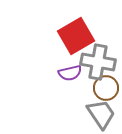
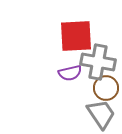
red square: rotated 27 degrees clockwise
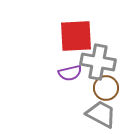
gray trapezoid: rotated 28 degrees counterclockwise
